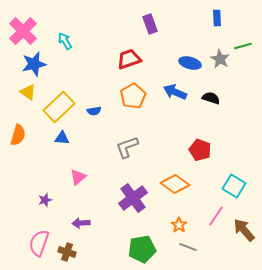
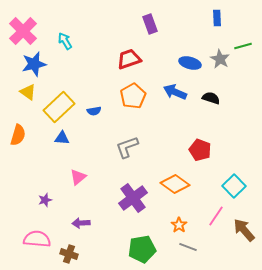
cyan square: rotated 15 degrees clockwise
pink semicircle: moved 2 px left, 4 px up; rotated 76 degrees clockwise
brown cross: moved 2 px right, 2 px down
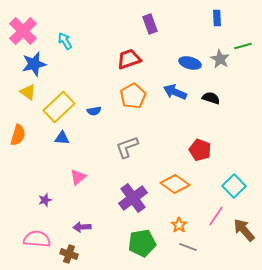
purple arrow: moved 1 px right, 4 px down
green pentagon: moved 6 px up
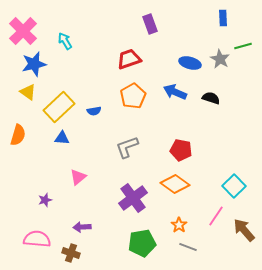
blue rectangle: moved 6 px right
red pentagon: moved 19 px left; rotated 10 degrees counterclockwise
brown cross: moved 2 px right, 1 px up
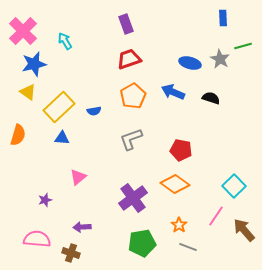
purple rectangle: moved 24 px left
blue arrow: moved 2 px left
gray L-shape: moved 4 px right, 8 px up
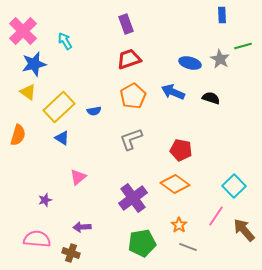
blue rectangle: moved 1 px left, 3 px up
blue triangle: rotated 28 degrees clockwise
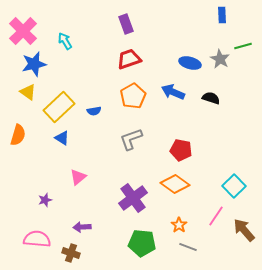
green pentagon: rotated 16 degrees clockwise
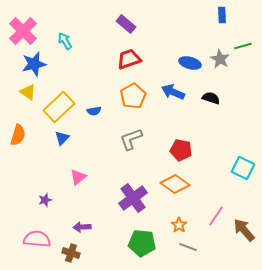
purple rectangle: rotated 30 degrees counterclockwise
blue triangle: rotated 42 degrees clockwise
cyan square: moved 9 px right, 18 px up; rotated 20 degrees counterclockwise
